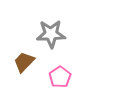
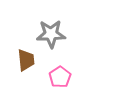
brown trapezoid: moved 2 px right, 2 px up; rotated 130 degrees clockwise
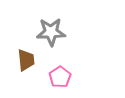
gray star: moved 2 px up
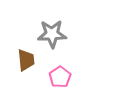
gray star: moved 1 px right, 2 px down
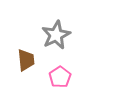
gray star: moved 4 px right, 1 px down; rotated 24 degrees counterclockwise
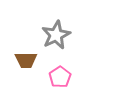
brown trapezoid: rotated 95 degrees clockwise
